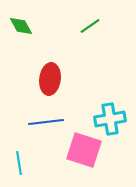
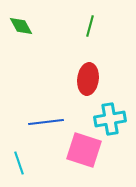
green line: rotated 40 degrees counterclockwise
red ellipse: moved 38 px right
cyan line: rotated 10 degrees counterclockwise
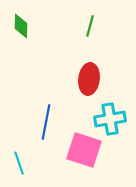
green diamond: rotated 30 degrees clockwise
red ellipse: moved 1 px right
blue line: rotated 72 degrees counterclockwise
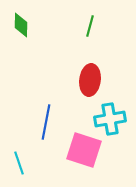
green diamond: moved 1 px up
red ellipse: moved 1 px right, 1 px down
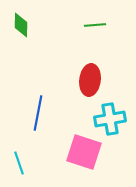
green line: moved 5 px right, 1 px up; rotated 70 degrees clockwise
blue line: moved 8 px left, 9 px up
pink square: moved 2 px down
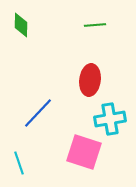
blue line: rotated 32 degrees clockwise
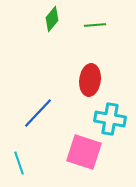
green diamond: moved 31 px right, 6 px up; rotated 40 degrees clockwise
cyan cross: rotated 20 degrees clockwise
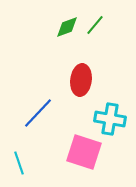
green diamond: moved 15 px right, 8 px down; rotated 30 degrees clockwise
green line: rotated 45 degrees counterclockwise
red ellipse: moved 9 px left
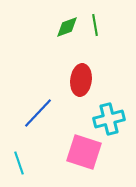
green line: rotated 50 degrees counterclockwise
cyan cross: moved 1 px left; rotated 24 degrees counterclockwise
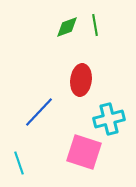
blue line: moved 1 px right, 1 px up
